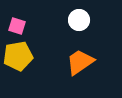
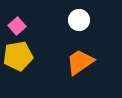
pink square: rotated 30 degrees clockwise
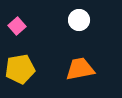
yellow pentagon: moved 2 px right, 13 px down
orange trapezoid: moved 7 px down; rotated 24 degrees clockwise
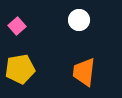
orange trapezoid: moved 4 px right, 3 px down; rotated 72 degrees counterclockwise
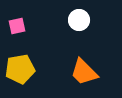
pink square: rotated 30 degrees clockwise
orange trapezoid: rotated 52 degrees counterclockwise
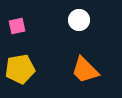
orange trapezoid: moved 1 px right, 2 px up
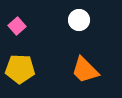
pink square: rotated 30 degrees counterclockwise
yellow pentagon: rotated 12 degrees clockwise
